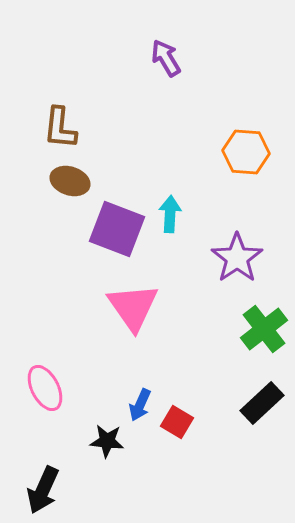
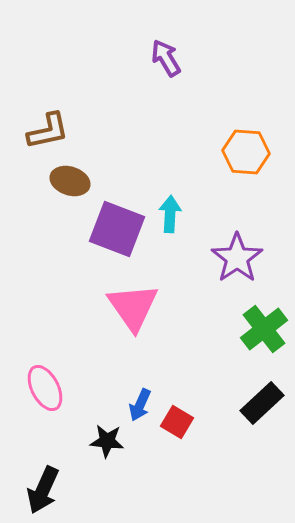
brown L-shape: moved 12 px left, 3 px down; rotated 108 degrees counterclockwise
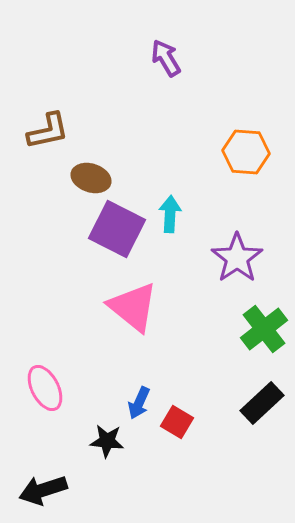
brown ellipse: moved 21 px right, 3 px up
purple square: rotated 6 degrees clockwise
pink triangle: rotated 16 degrees counterclockwise
blue arrow: moved 1 px left, 2 px up
black arrow: rotated 48 degrees clockwise
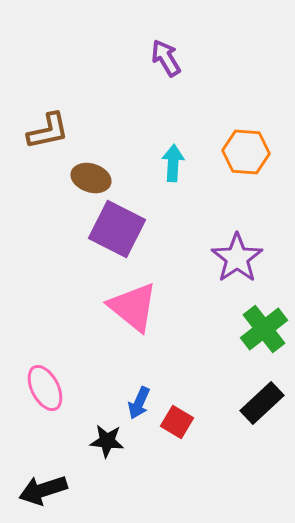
cyan arrow: moved 3 px right, 51 px up
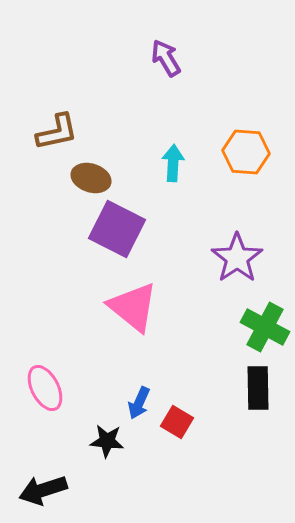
brown L-shape: moved 9 px right, 1 px down
green cross: moved 1 px right, 2 px up; rotated 24 degrees counterclockwise
black rectangle: moved 4 px left, 15 px up; rotated 48 degrees counterclockwise
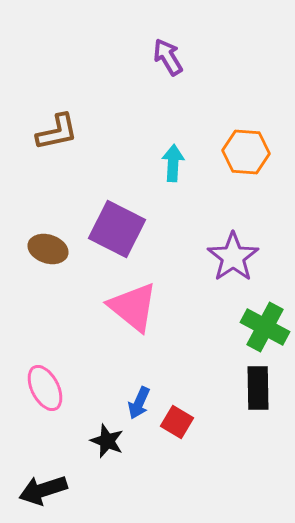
purple arrow: moved 2 px right, 1 px up
brown ellipse: moved 43 px left, 71 px down
purple star: moved 4 px left, 1 px up
black star: rotated 16 degrees clockwise
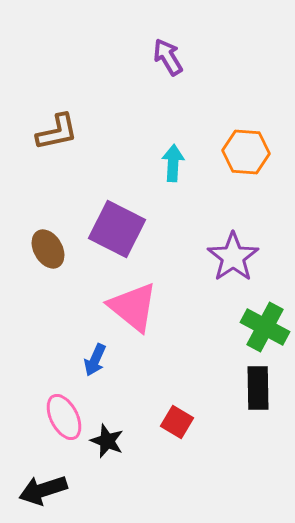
brown ellipse: rotated 42 degrees clockwise
pink ellipse: moved 19 px right, 29 px down
blue arrow: moved 44 px left, 43 px up
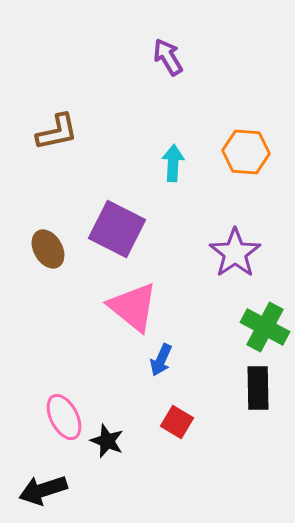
purple star: moved 2 px right, 4 px up
blue arrow: moved 66 px right
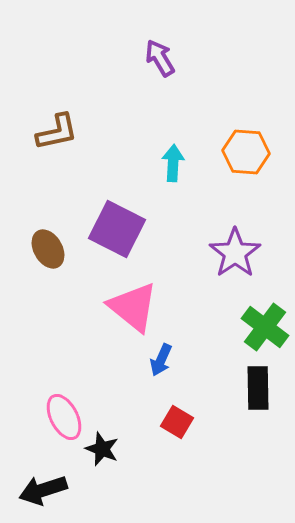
purple arrow: moved 8 px left, 1 px down
green cross: rotated 9 degrees clockwise
black star: moved 5 px left, 8 px down
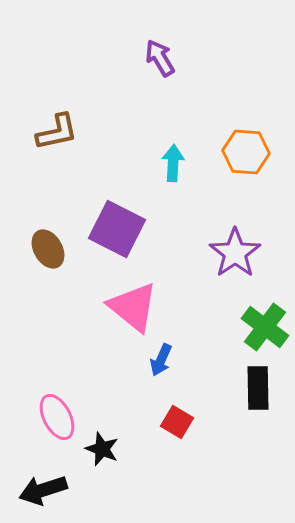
pink ellipse: moved 7 px left
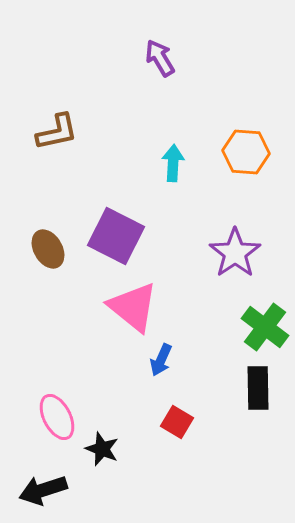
purple square: moved 1 px left, 7 px down
